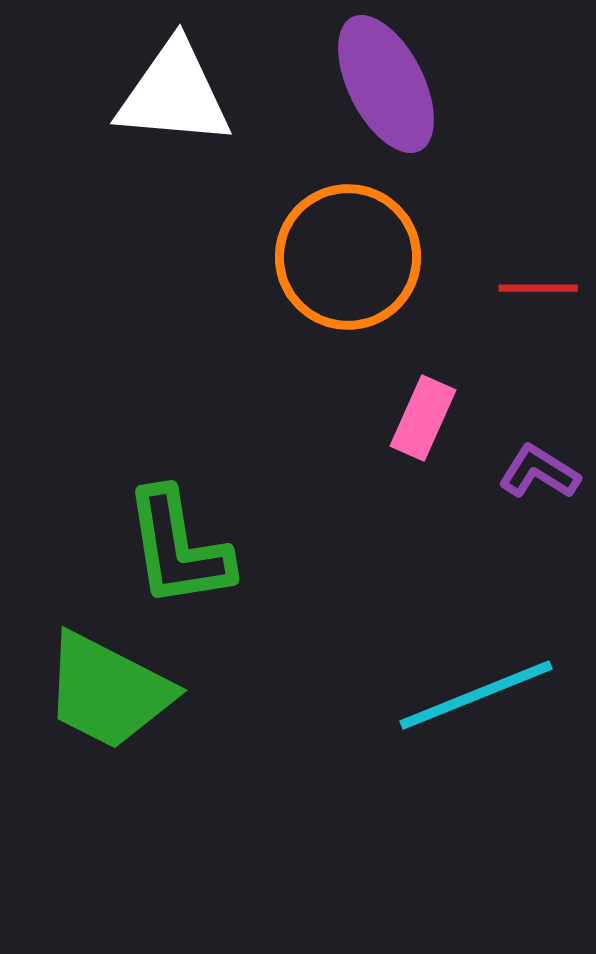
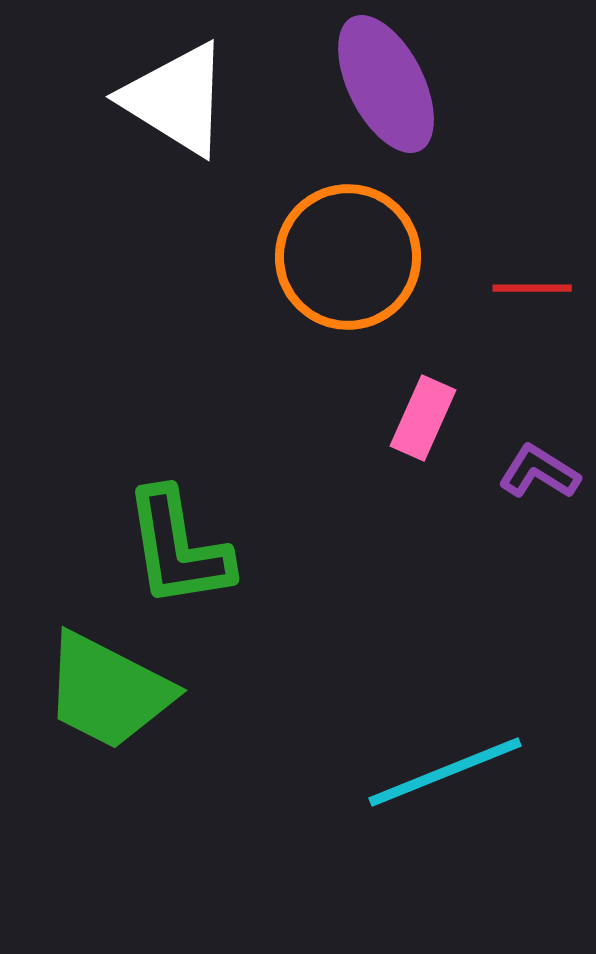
white triangle: moved 2 px right, 5 px down; rotated 27 degrees clockwise
red line: moved 6 px left
cyan line: moved 31 px left, 77 px down
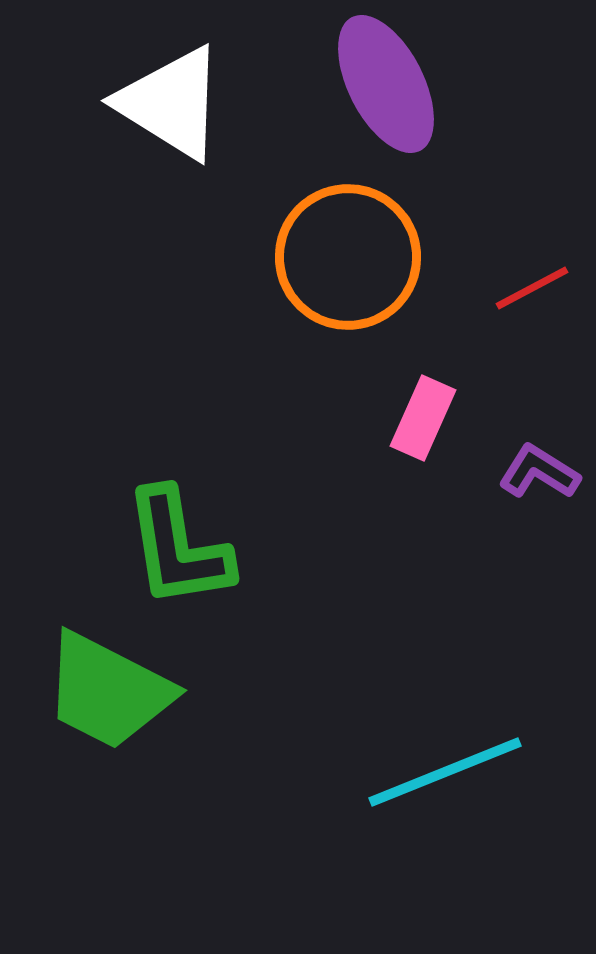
white triangle: moved 5 px left, 4 px down
red line: rotated 28 degrees counterclockwise
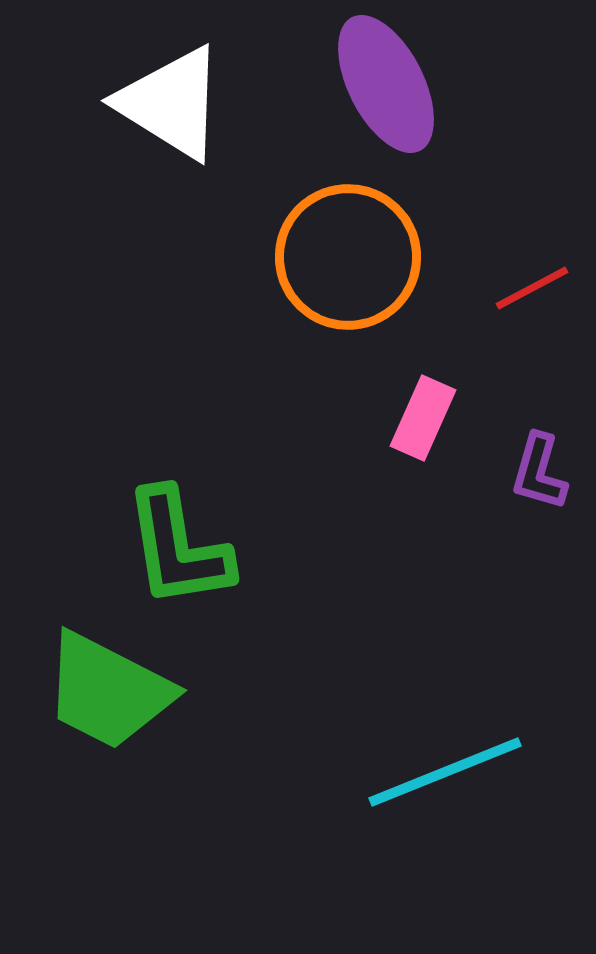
purple L-shape: rotated 106 degrees counterclockwise
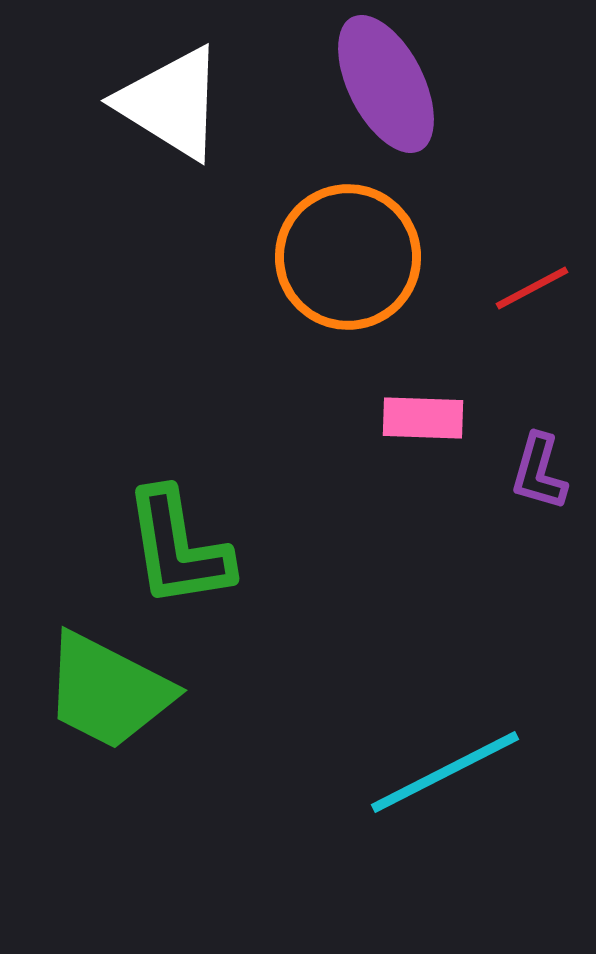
pink rectangle: rotated 68 degrees clockwise
cyan line: rotated 5 degrees counterclockwise
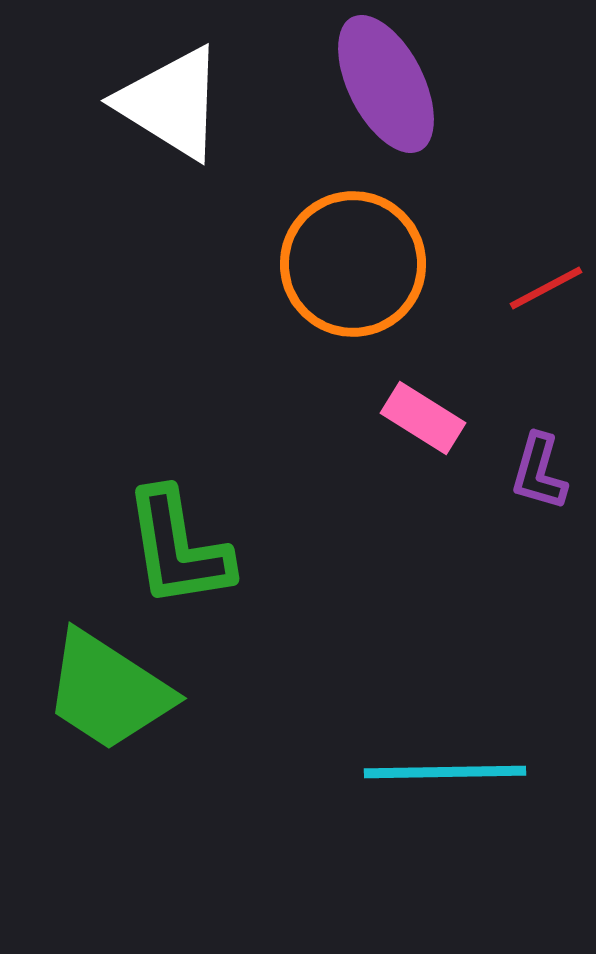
orange circle: moved 5 px right, 7 px down
red line: moved 14 px right
pink rectangle: rotated 30 degrees clockwise
green trapezoid: rotated 6 degrees clockwise
cyan line: rotated 26 degrees clockwise
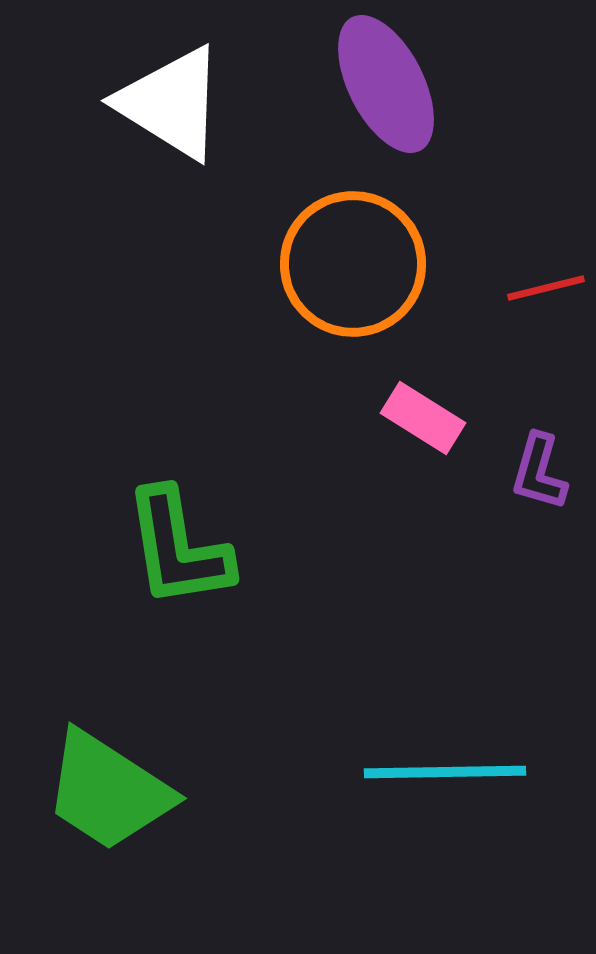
red line: rotated 14 degrees clockwise
green trapezoid: moved 100 px down
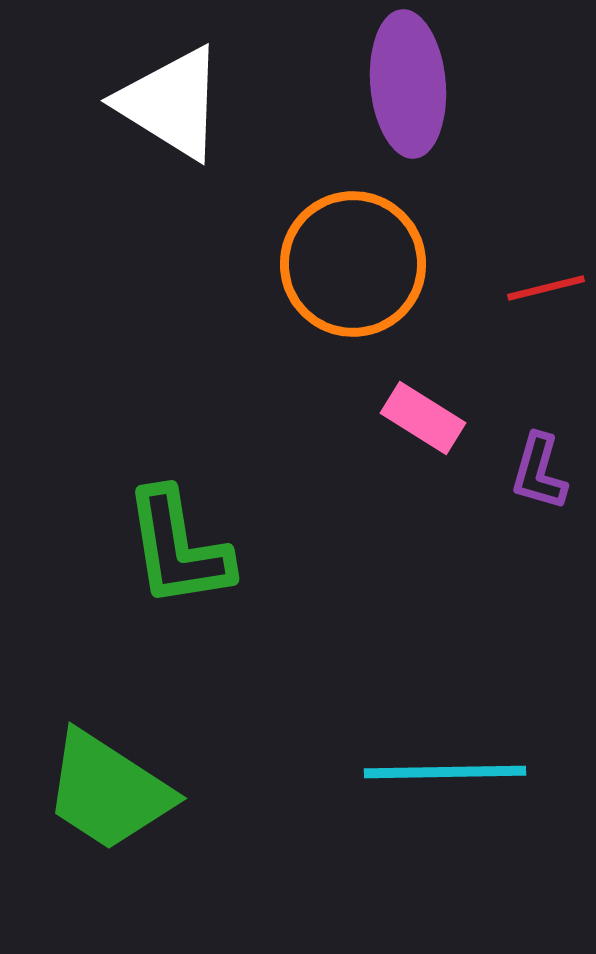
purple ellipse: moved 22 px right; rotated 22 degrees clockwise
